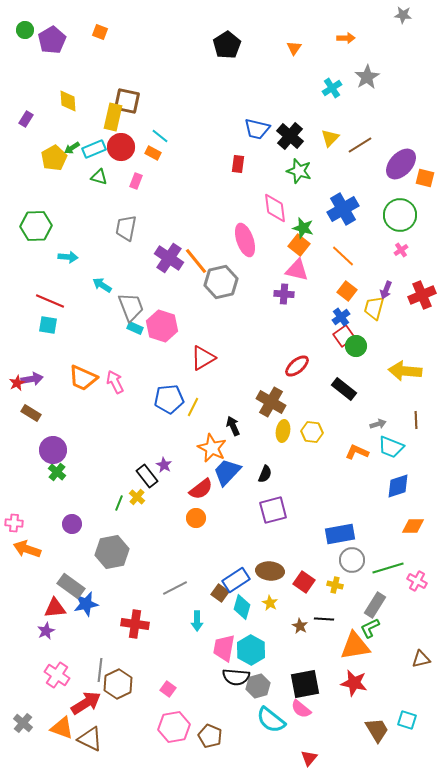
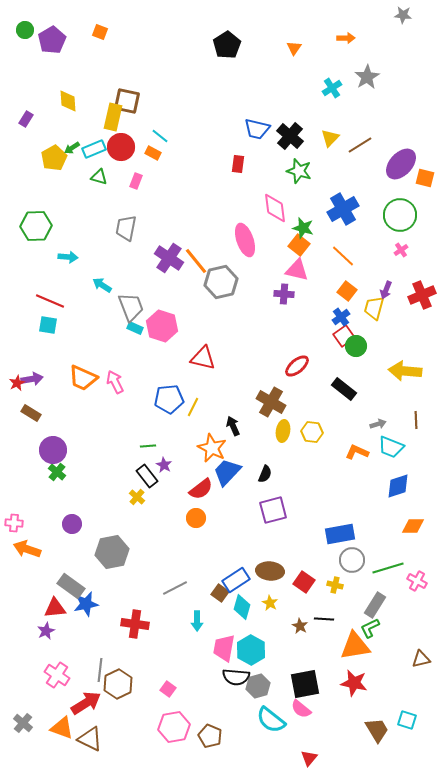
red triangle at (203, 358): rotated 44 degrees clockwise
green line at (119, 503): moved 29 px right, 57 px up; rotated 63 degrees clockwise
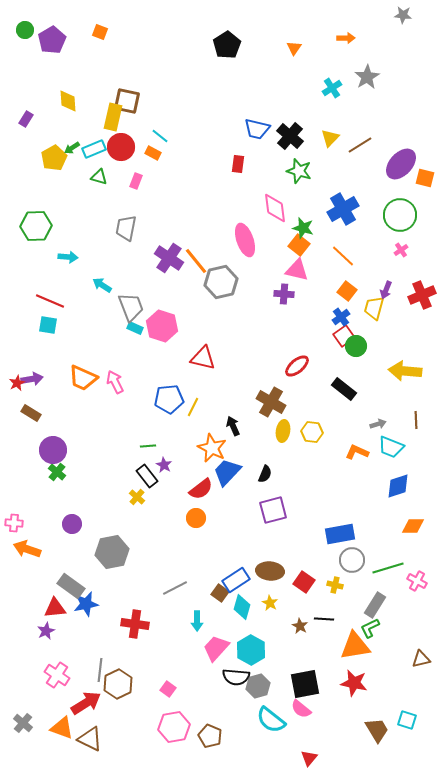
pink trapezoid at (224, 648): moved 8 px left; rotated 32 degrees clockwise
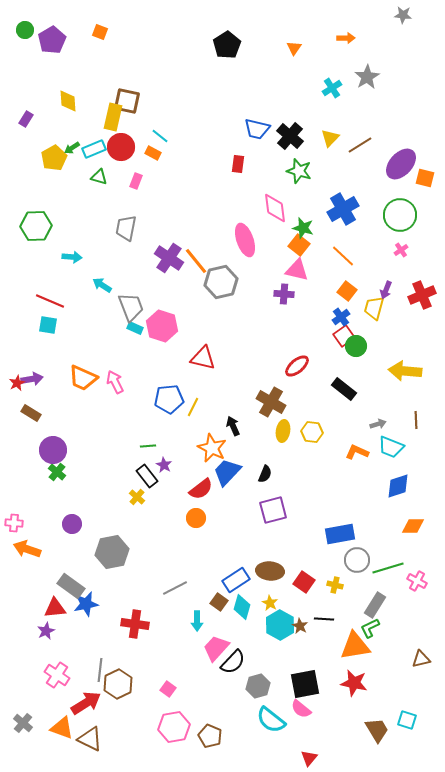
cyan arrow at (68, 257): moved 4 px right
gray circle at (352, 560): moved 5 px right
brown square at (220, 593): moved 1 px left, 9 px down
cyan hexagon at (251, 650): moved 29 px right, 25 px up
black semicircle at (236, 677): moved 3 px left, 15 px up; rotated 52 degrees counterclockwise
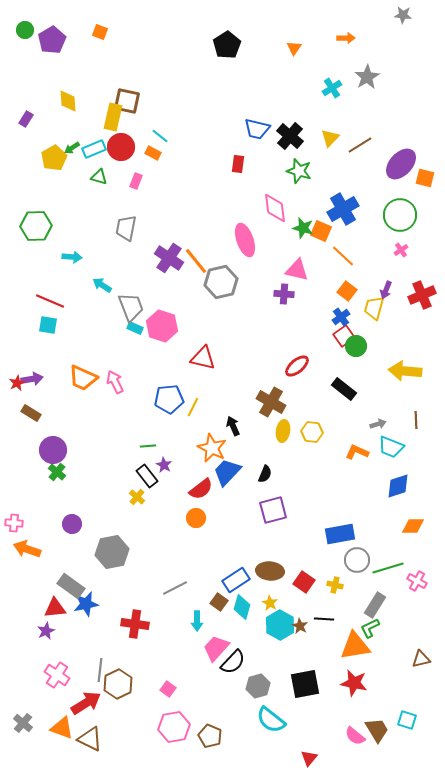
orange square at (299, 245): moved 22 px right, 14 px up; rotated 15 degrees counterclockwise
pink semicircle at (301, 709): moved 54 px right, 27 px down
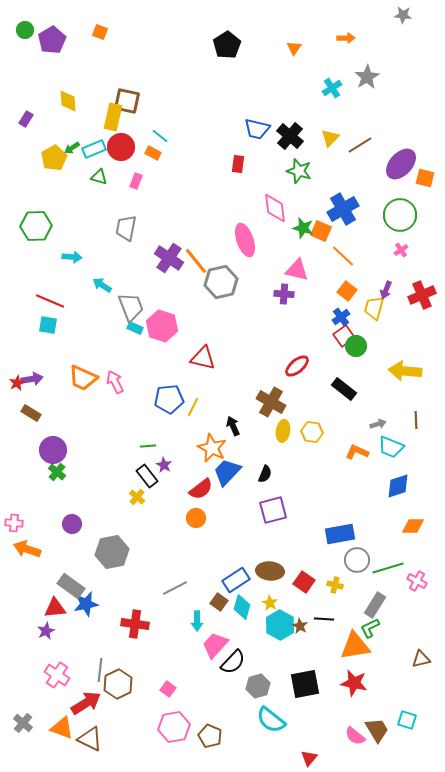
pink trapezoid at (216, 648): moved 1 px left, 3 px up
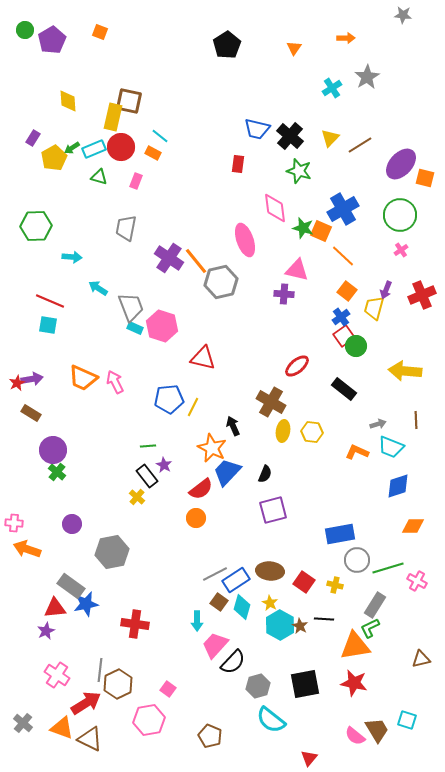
brown square at (127, 101): moved 2 px right
purple rectangle at (26, 119): moved 7 px right, 19 px down
cyan arrow at (102, 285): moved 4 px left, 3 px down
gray line at (175, 588): moved 40 px right, 14 px up
pink hexagon at (174, 727): moved 25 px left, 7 px up
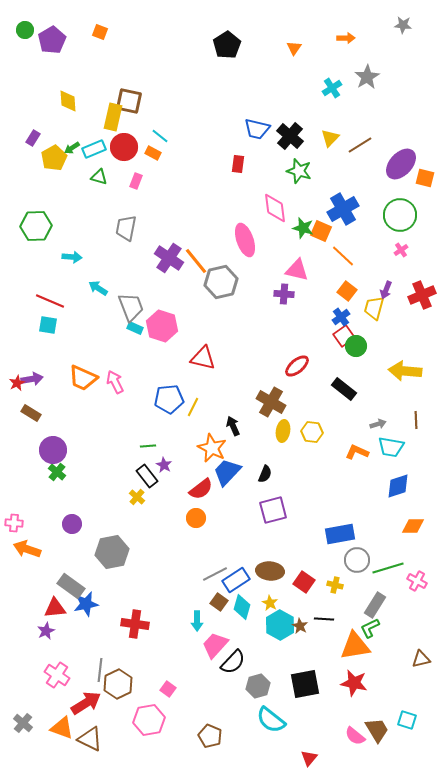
gray star at (403, 15): moved 10 px down
red circle at (121, 147): moved 3 px right
cyan trapezoid at (391, 447): rotated 12 degrees counterclockwise
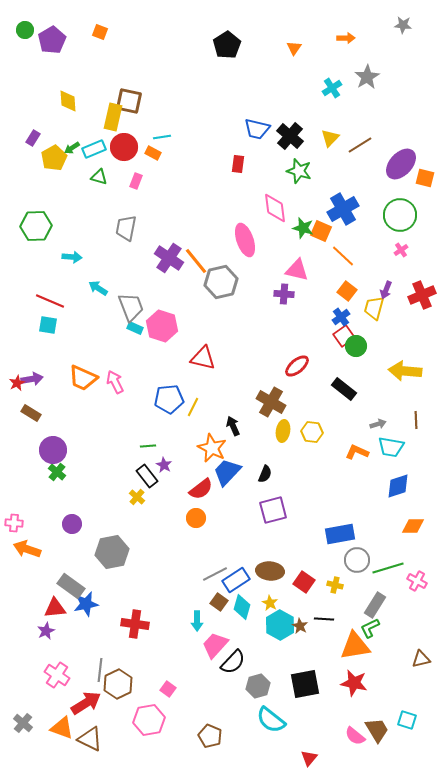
cyan line at (160, 136): moved 2 px right, 1 px down; rotated 48 degrees counterclockwise
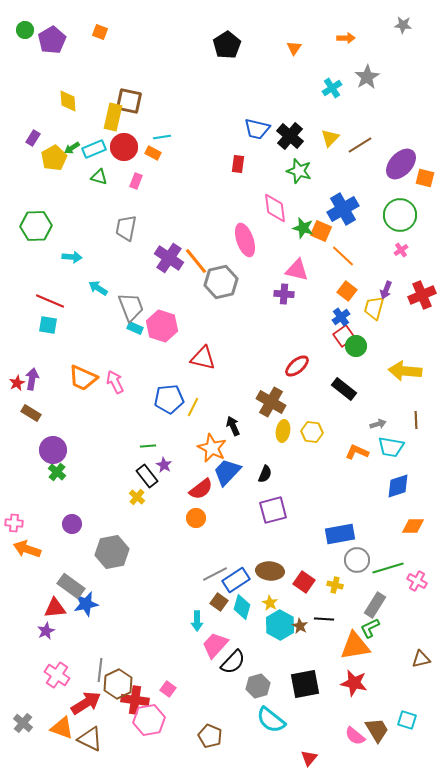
purple arrow at (32, 379): rotated 70 degrees counterclockwise
red cross at (135, 624): moved 76 px down
